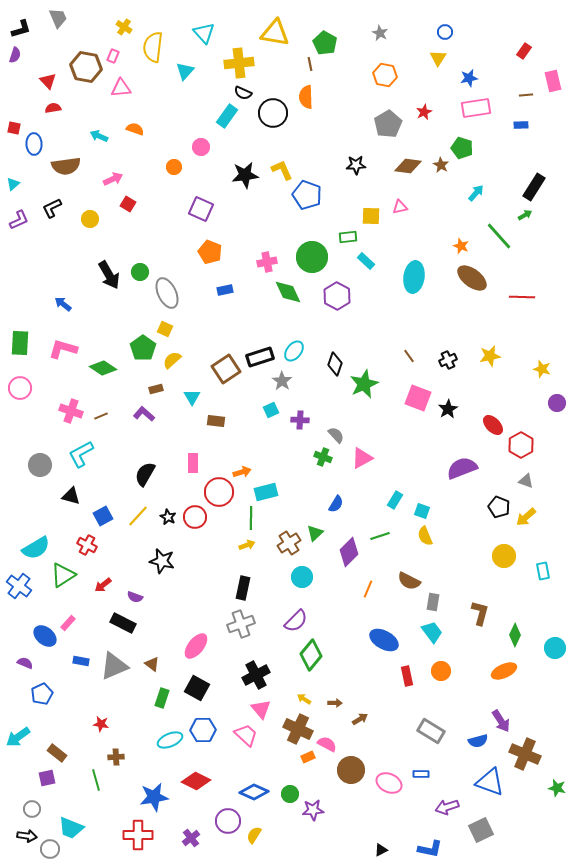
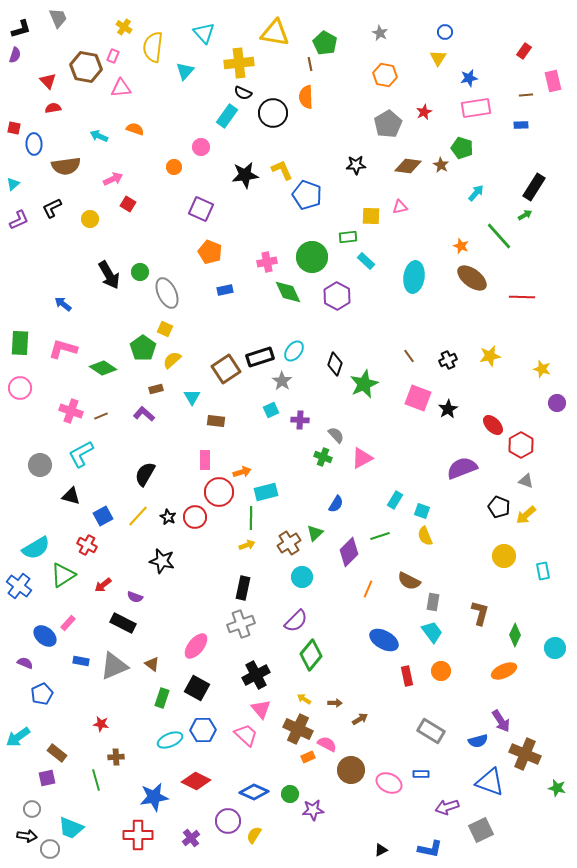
pink rectangle at (193, 463): moved 12 px right, 3 px up
yellow arrow at (526, 517): moved 2 px up
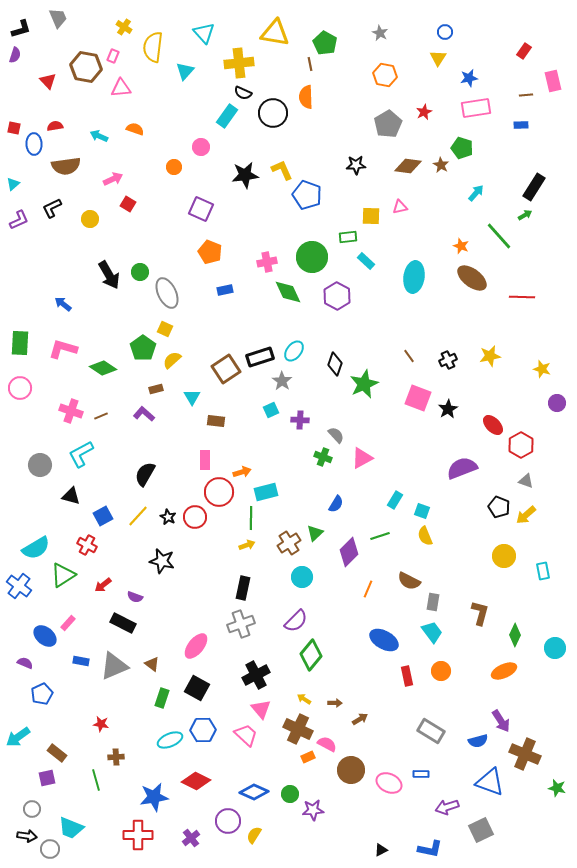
red semicircle at (53, 108): moved 2 px right, 18 px down
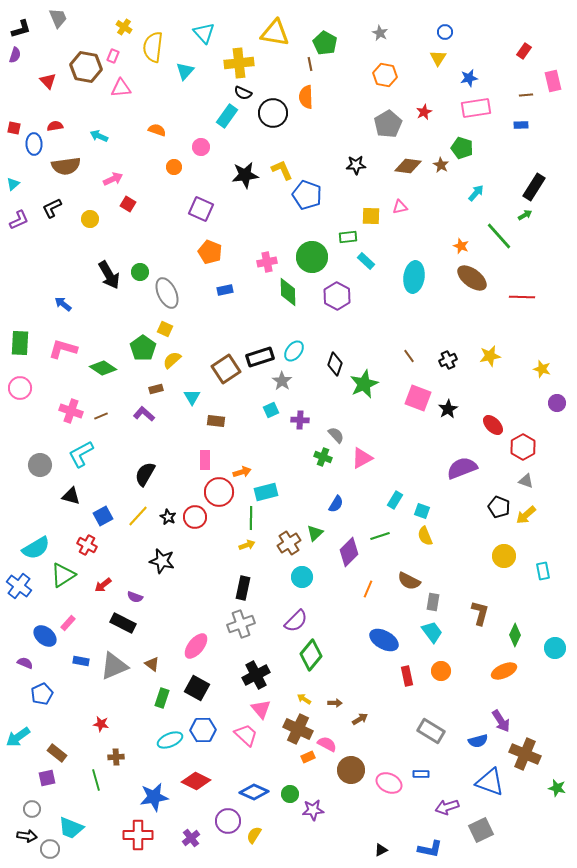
orange semicircle at (135, 129): moved 22 px right, 1 px down
green diamond at (288, 292): rotated 24 degrees clockwise
red hexagon at (521, 445): moved 2 px right, 2 px down
